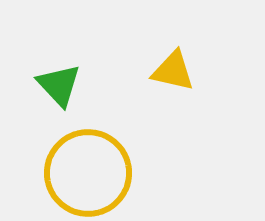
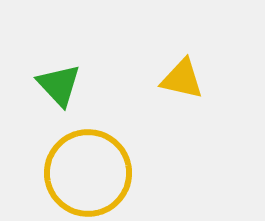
yellow triangle: moved 9 px right, 8 px down
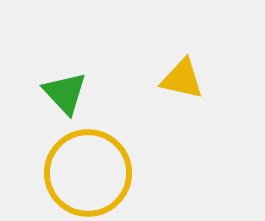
green triangle: moved 6 px right, 8 px down
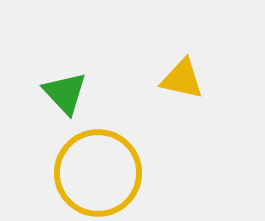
yellow circle: moved 10 px right
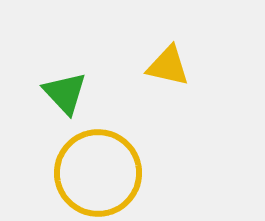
yellow triangle: moved 14 px left, 13 px up
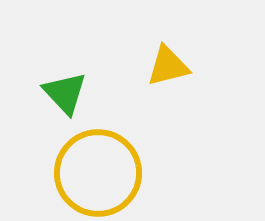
yellow triangle: rotated 27 degrees counterclockwise
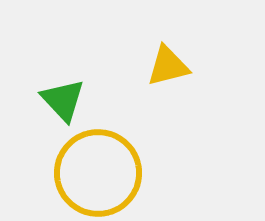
green triangle: moved 2 px left, 7 px down
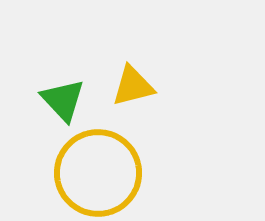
yellow triangle: moved 35 px left, 20 px down
